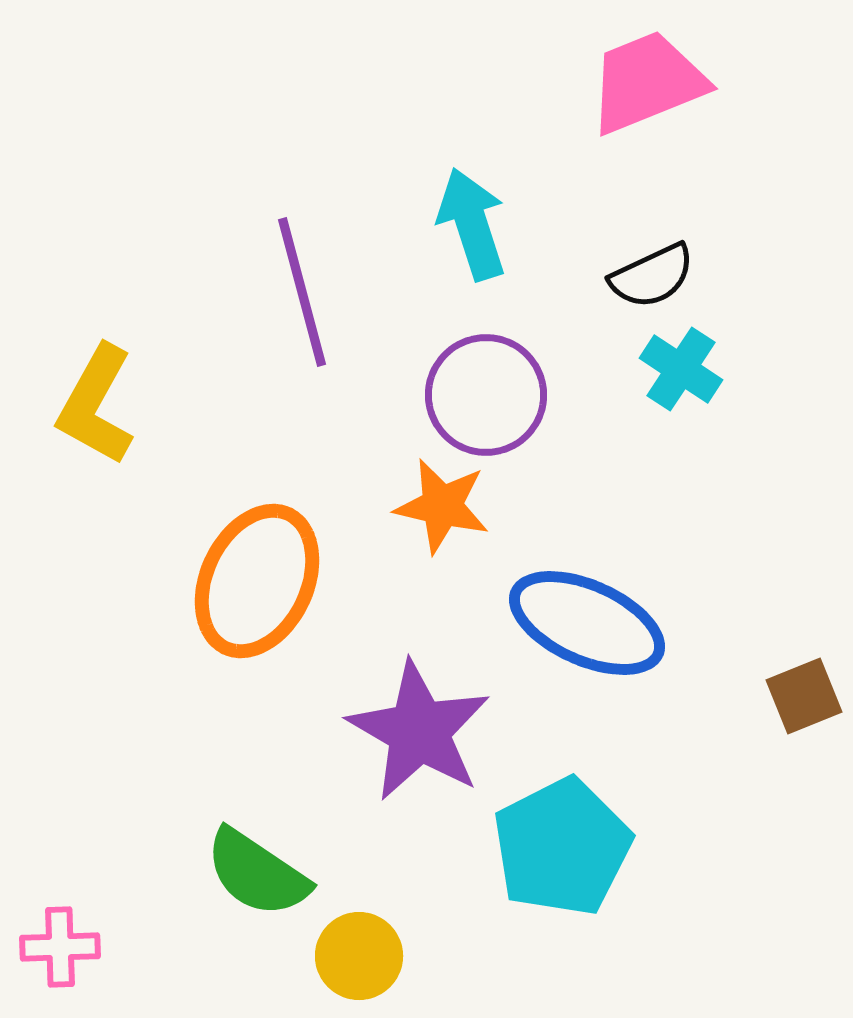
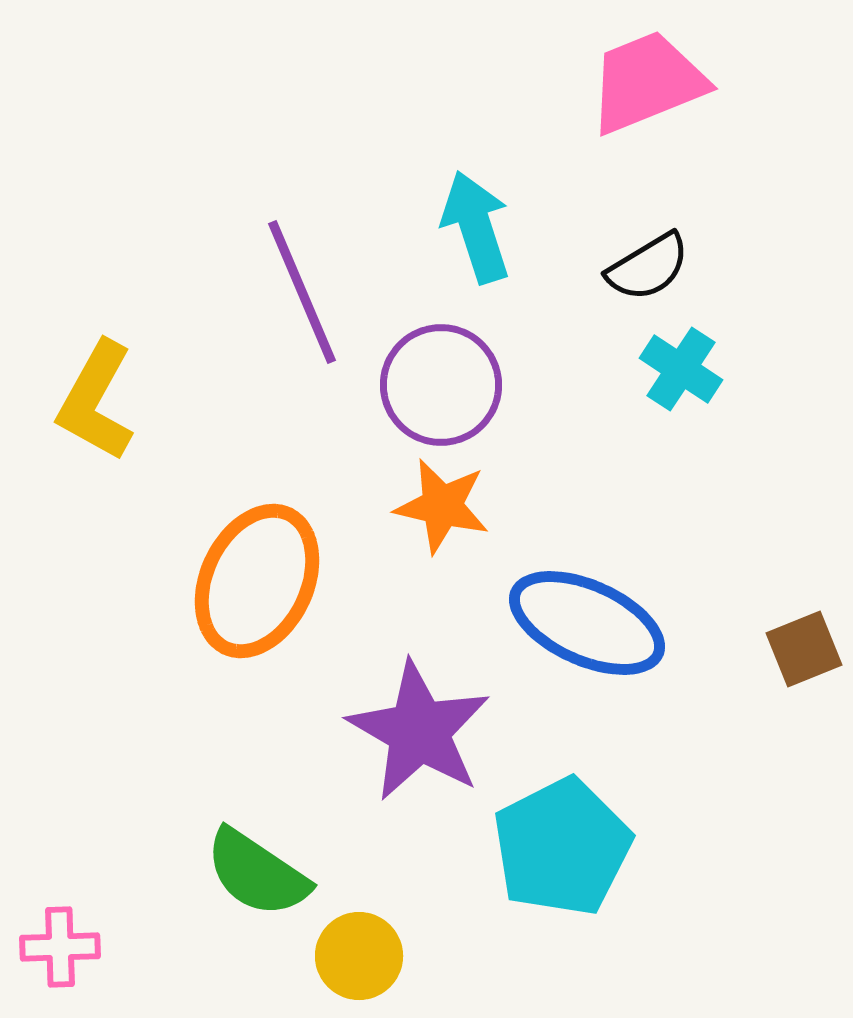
cyan arrow: moved 4 px right, 3 px down
black semicircle: moved 4 px left, 9 px up; rotated 6 degrees counterclockwise
purple line: rotated 8 degrees counterclockwise
purple circle: moved 45 px left, 10 px up
yellow L-shape: moved 4 px up
brown square: moved 47 px up
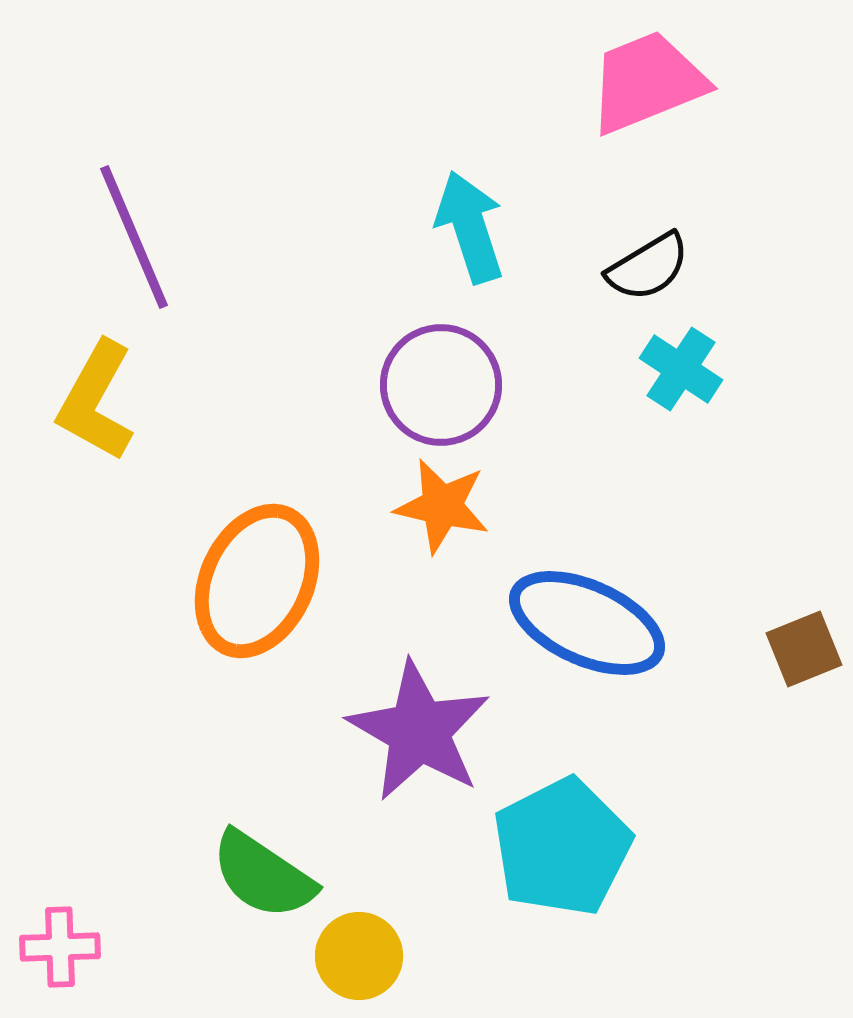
cyan arrow: moved 6 px left
purple line: moved 168 px left, 55 px up
green semicircle: moved 6 px right, 2 px down
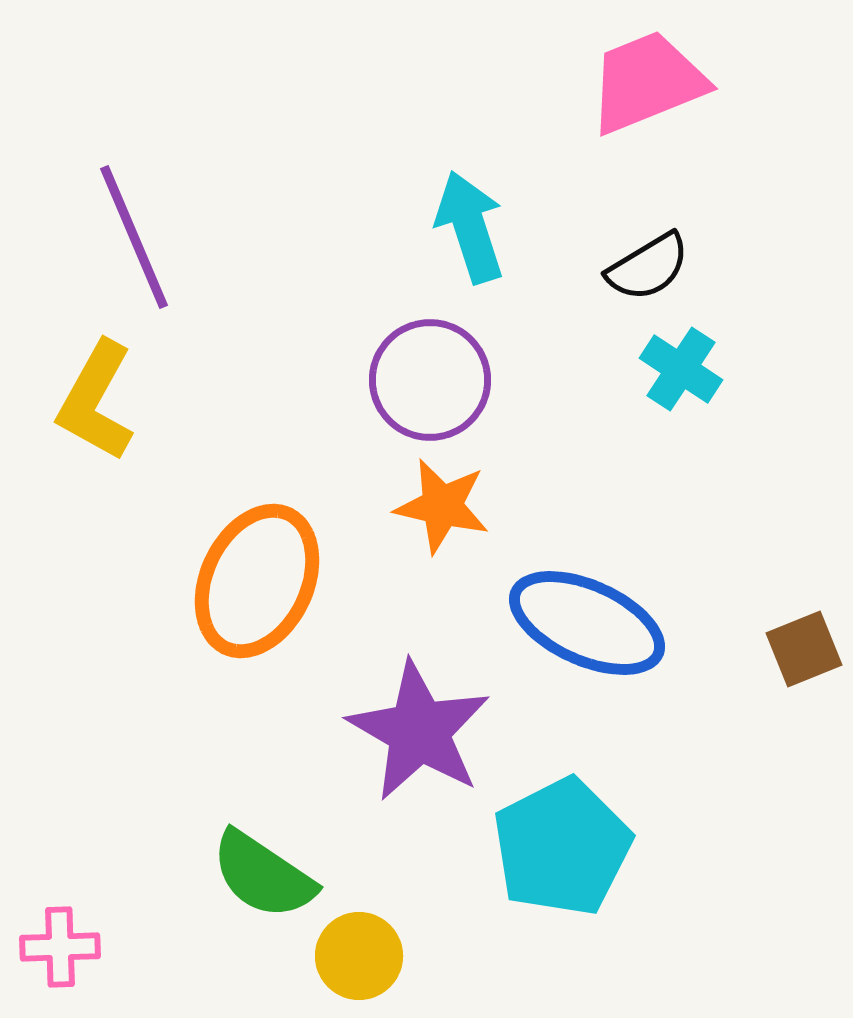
purple circle: moved 11 px left, 5 px up
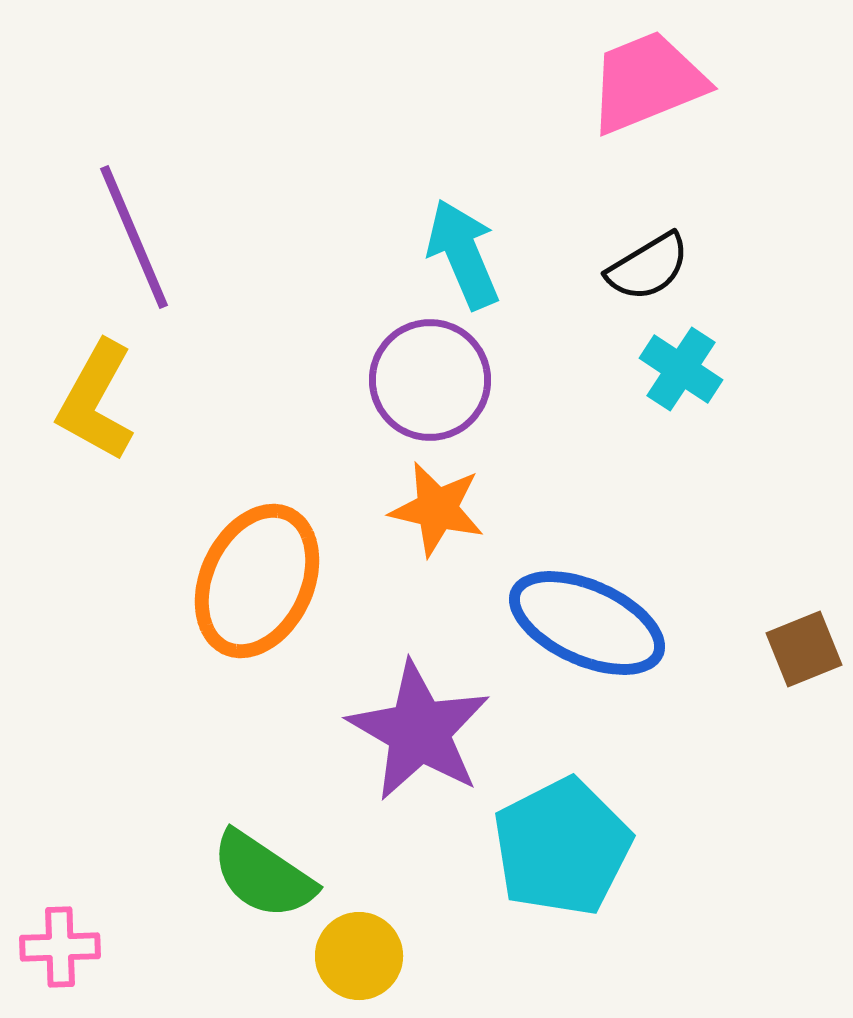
cyan arrow: moved 7 px left, 27 px down; rotated 5 degrees counterclockwise
orange star: moved 5 px left, 3 px down
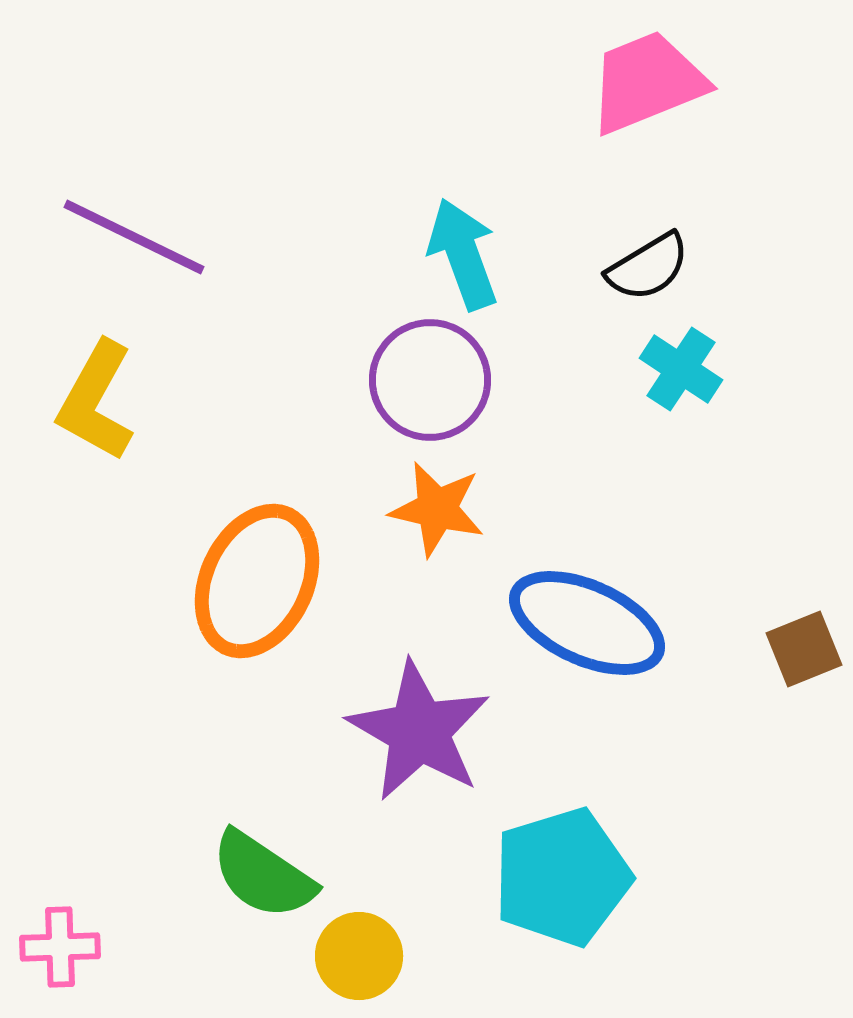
purple line: rotated 41 degrees counterclockwise
cyan arrow: rotated 3 degrees clockwise
cyan pentagon: moved 30 px down; rotated 10 degrees clockwise
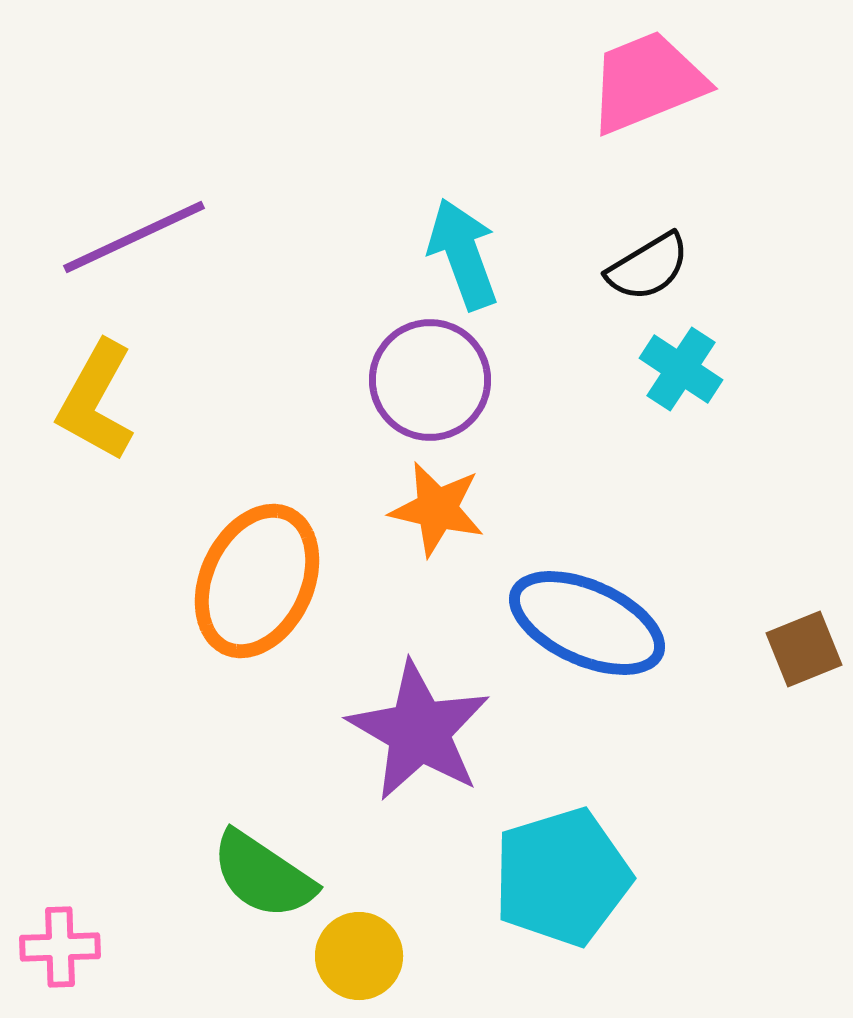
purple line: rotated 51 degrees counterclockwise
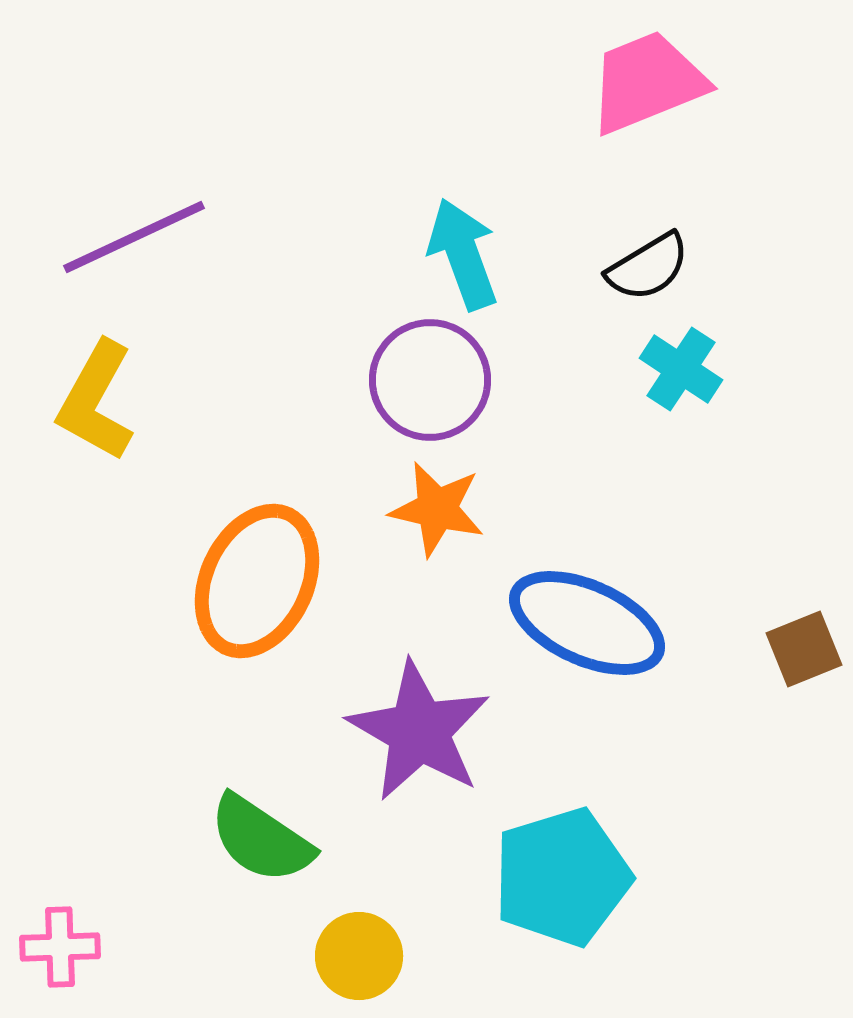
green semicircle: moved 2 px left, 36 px up
